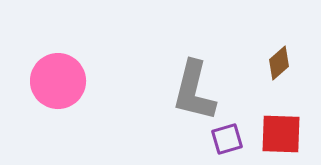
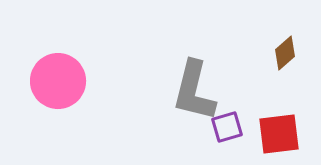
brown diamond: moved 6 px right, 10 px up
red square: moved 2 px left; rotated 9 degrees counterclockwise
purple square: moved 12 px up
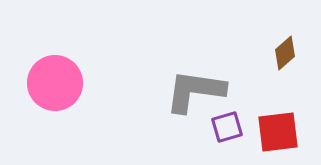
pink circle: moved 3 px left, 2 px down
gray L-shape: moved 1 px right; rotated 84 degrees clockwise
red square: moved 1 px left, 2 px up
